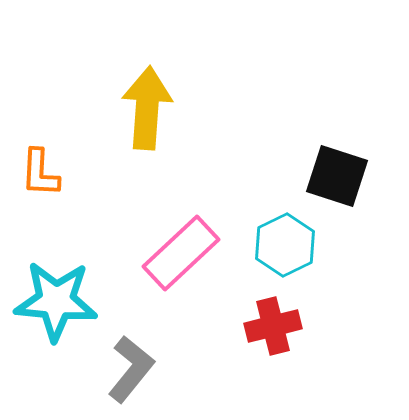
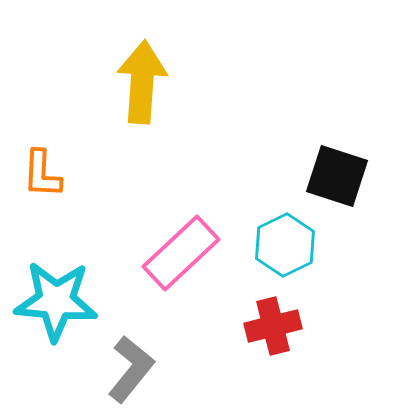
yellow arrow: moved 5 px left, 26 px up
orange L-shape: moved 2 px right, 1 px down
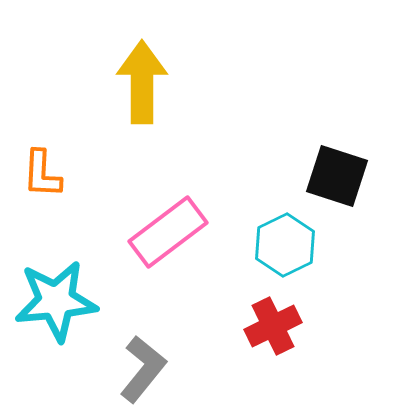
yellow arrow: rotated 4 degrees counterclockwise
pink rectangle: moved 13 px left, 21 px up; rotated 6 degrees clockwise
cyan star: rotated 10 degrees counterclockwise
red cross: rotated 12 degrees counterclockwise
gray L-shape: moved 12 px right
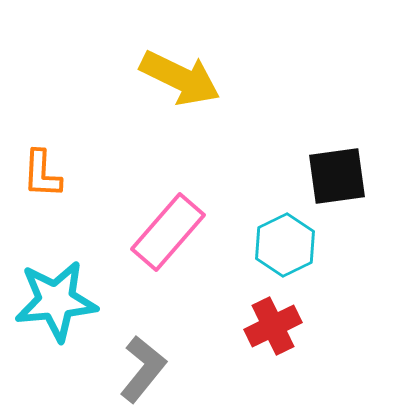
yellow arrow: moved 38 px right, 4 px up; rotated 116 degrees clockwise
black square: rotated 26 degrees counterclockwise
pink rectangle: rotated 12 degrees counterclockwise
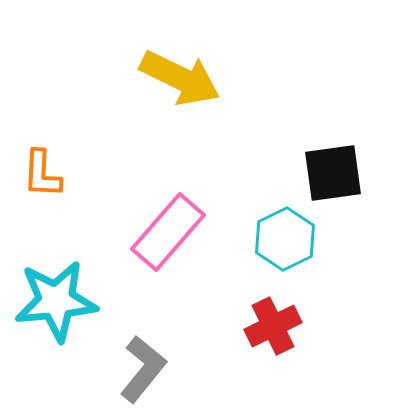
black square: moved 4 px left, 3 px up
cyan hexagon: moved 6 px up
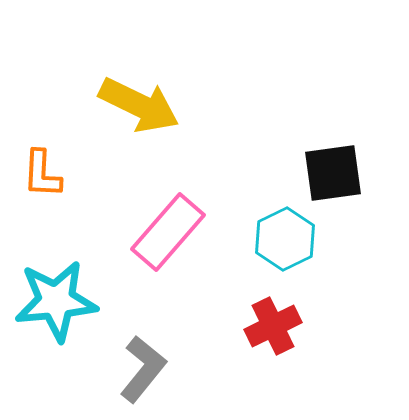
yellow arrow: moved 41 px left, 27 px down
